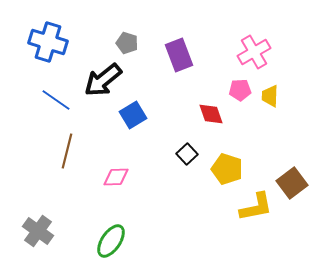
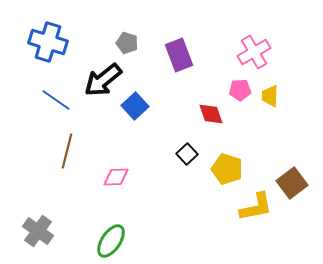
blue square: moved 2 px right, 9 px up; rotated 12 degrees counterclockwise
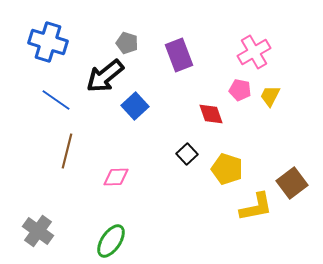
black arrow: moved 2 px right, 4 px up
pink pentagon: rotated 15 degrees clockwise
yellow trapezoid: rotated 25 degrees clockwise
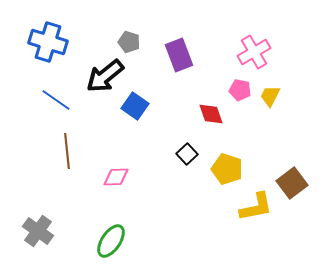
gray pentagon: moved 2 px right, 1 px up
blue square: rotated 12 degrees counterclockwise
brown line: rotated 20 degrees counterclockwise
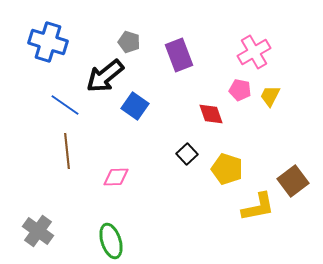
blue line: moved 9 px right, 5 px down
brown square: moved 1 px right, 2 px up
yellow L-shape: moved 2 px right
green ellipse: rotated 52 degrees counterclockwise
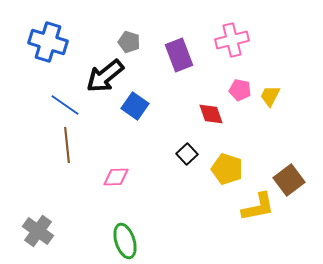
pink cross: moved 22 px left, 12 px up; rotated 16 degrees clockwise
brown line: moved 6 px up
brown square: moved 4 px left, 1 px up
green ellipse: moved 14 px right
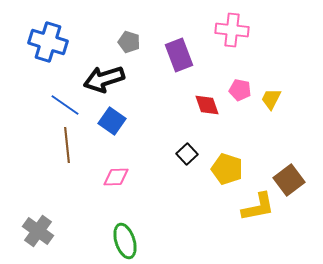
pink cross: moved 10 px up; rotated 20 degrees clockwise
black arrow: moved 1 px left, 3 px down; rotated 21 degrees clockwise
yellow trapezoid: moved 1 px right, 3 px down
blue square: moved 23 px left, 15 px down
red diamond: moved 4 px left, 9 px up
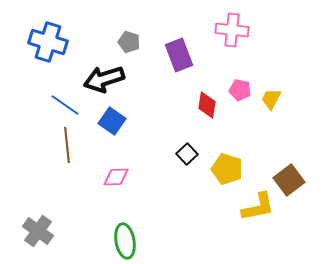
red diamond: rotated 28 degrees clockwise
green ellipse: rotated 8 degrees clockwise
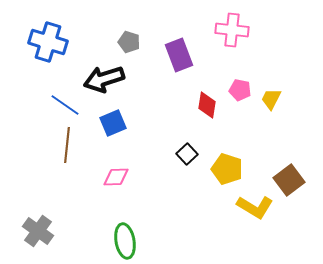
blue square: moved 1 px right, 2 px down; rotated 32 degrees clockwise
brown line: rotated 12 degrees clockwise
yellow L-shape: moved 3 px left; rotated 42 degrees clockwise
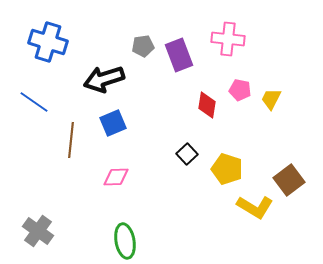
pink cross: moved 4 px left, 9 px down
gray pentagon: moved 14 px right, 4 px down; rotated 25 degrees counterclockwise
blue line: moved 31 px left, 3 px up
brown line: moved 4 px right, 5 px up
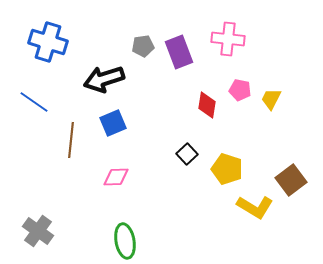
purple rectangle: moved 3 px up
brown square: moved 2 px right
